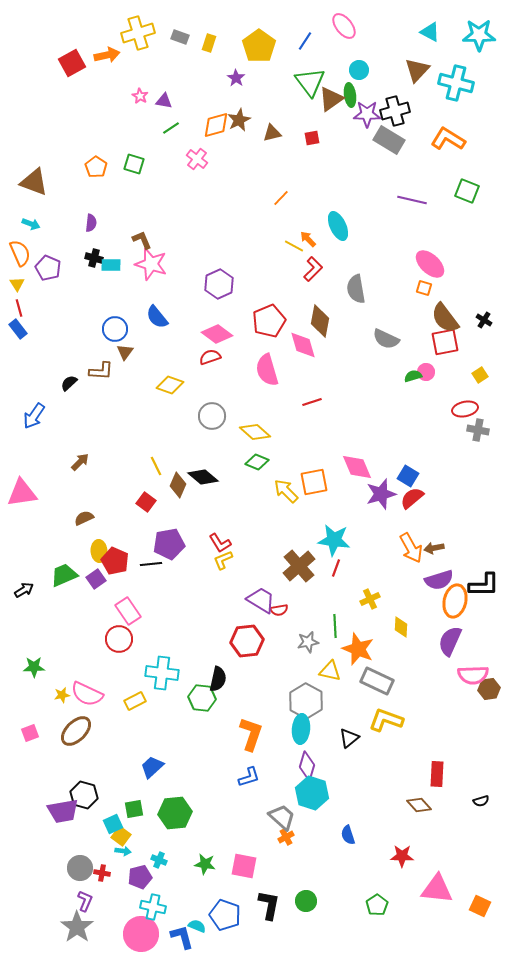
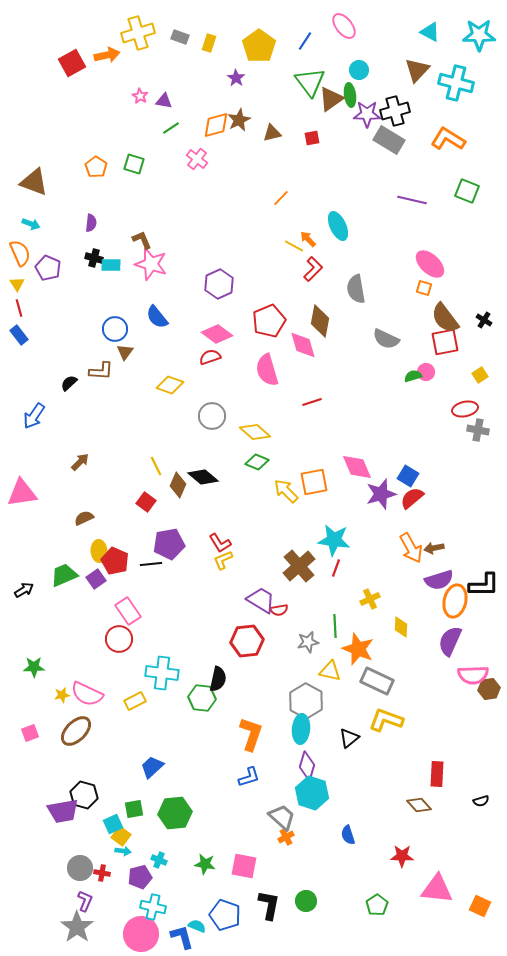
blue rectangle at (18, 329): moved 1 px right, 6 px down
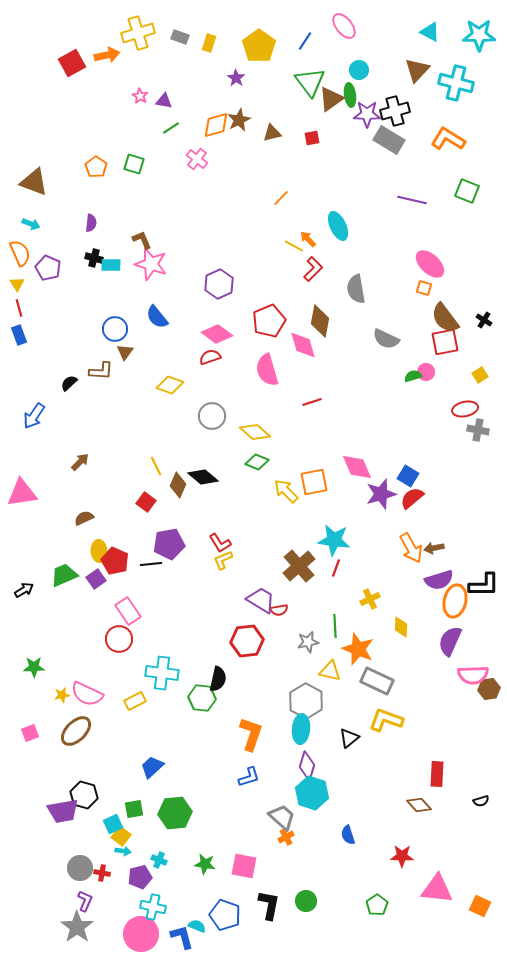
blue rectangle at (19, 335): rotated 18 degrees clockwise
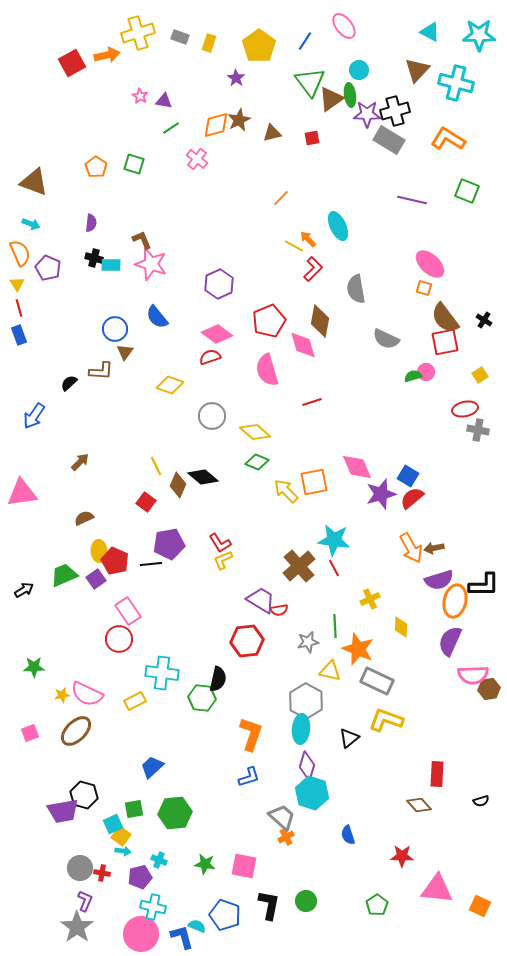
red line at (336, 568): moved 2 px left; rotated 48 degrees counterclockwise
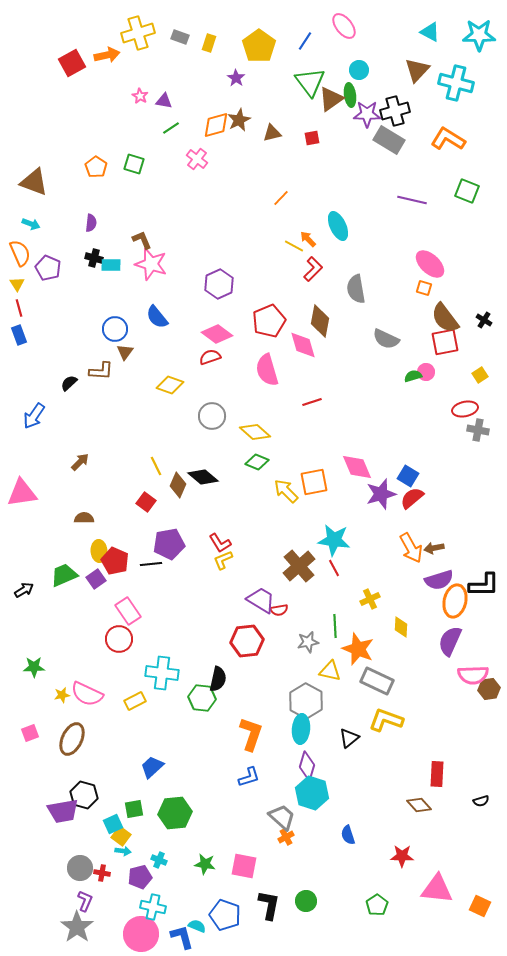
brown semicircle at (84, 518): rotated 24 degrees clockwise
brown ellipse at (76, 731): moved 4 px left, 8 px down; rotated 20 degrees counterclockwise
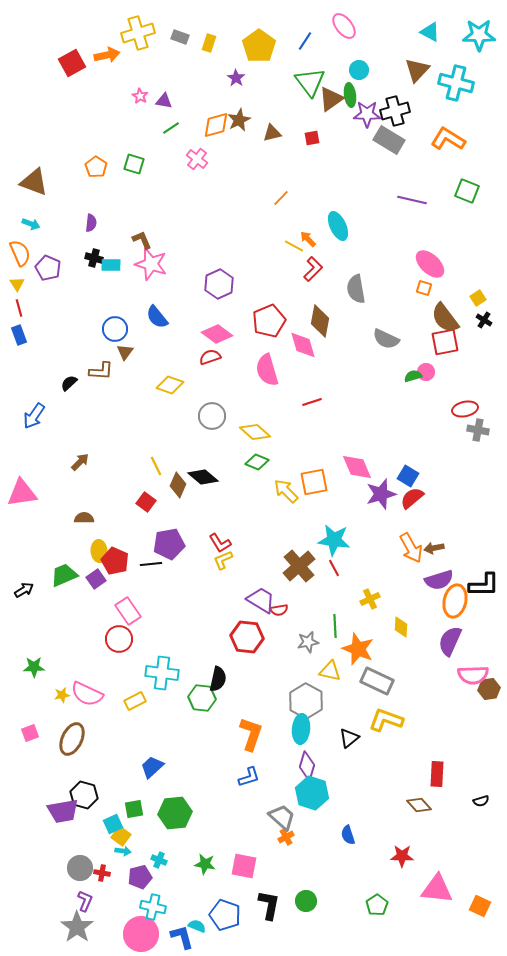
yellow square at (480, 375): moved 2 px left, 77 px up
red hexagon at (247, 641): moved 4 px up; rotated 12 degrees clockwise
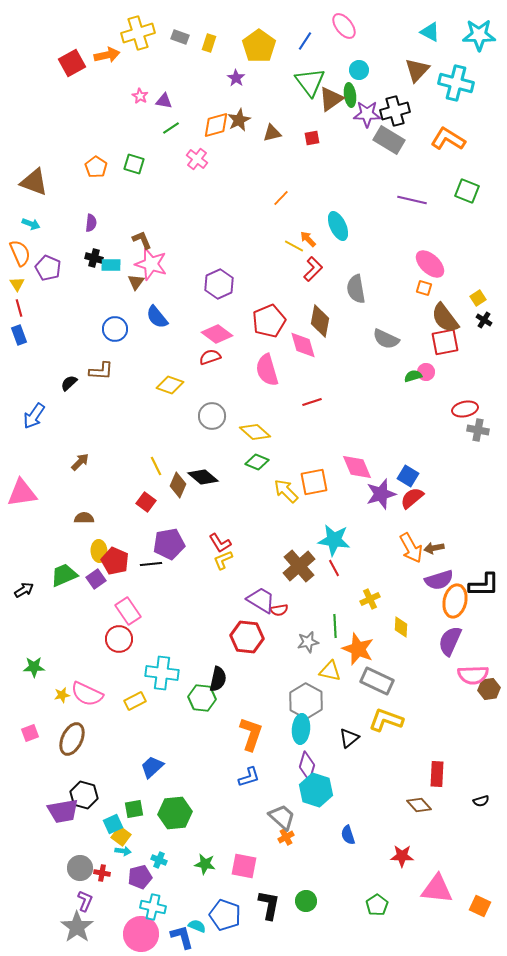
brown triangle at (125, 352): moved 11 px right, 70 px up
cyan hexagon at (312, 793): moved 4 px right, 3 px up
